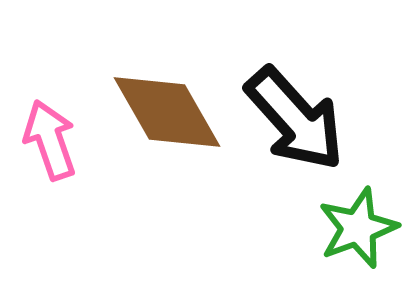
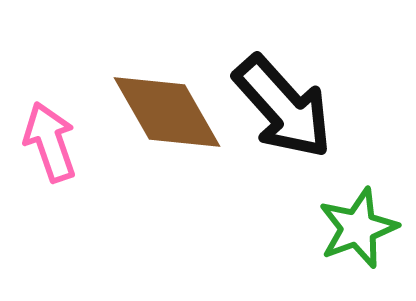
black arrow: moved 12 px left, 12 px up
pink arrow: moved 2 px down
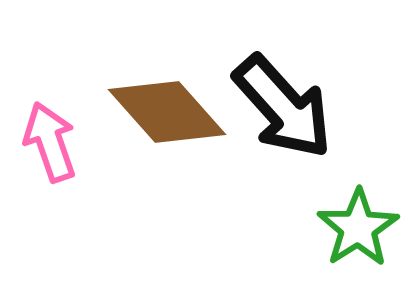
brown diamond: rotated 12 degrees counterclockwise
green star: rotated 12 degrees counterclockwise
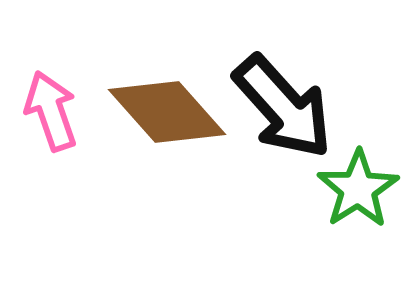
pink arrow: moved 1 px right, 31 px up
green star: moved 39 px up
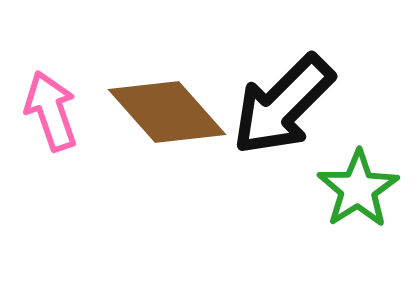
black arrow: moved 2 px up; rotated 87 degrees clockwise
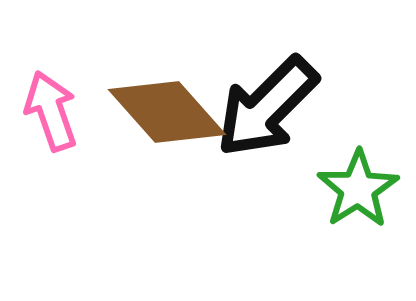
black arrow: moved 16 px left, 2 px down
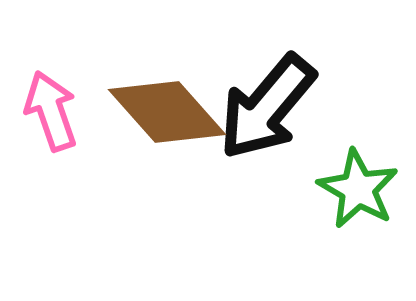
black arrow: rotated 5 degrees counterclockwise
green star: rotated 10 degrees counterclockwise
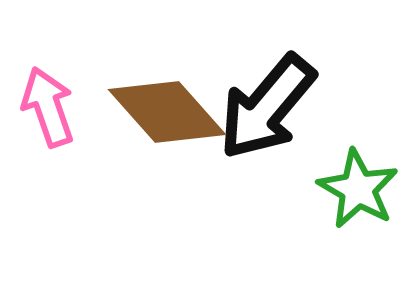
pink arrow: moved 3 px left, 4 px up
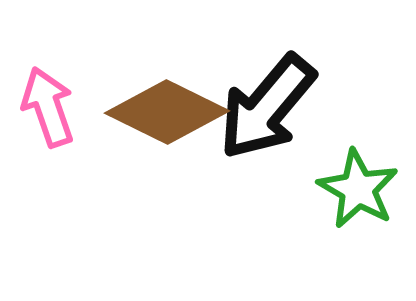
brown diamond: rotated 22 degrees counterclockwise
